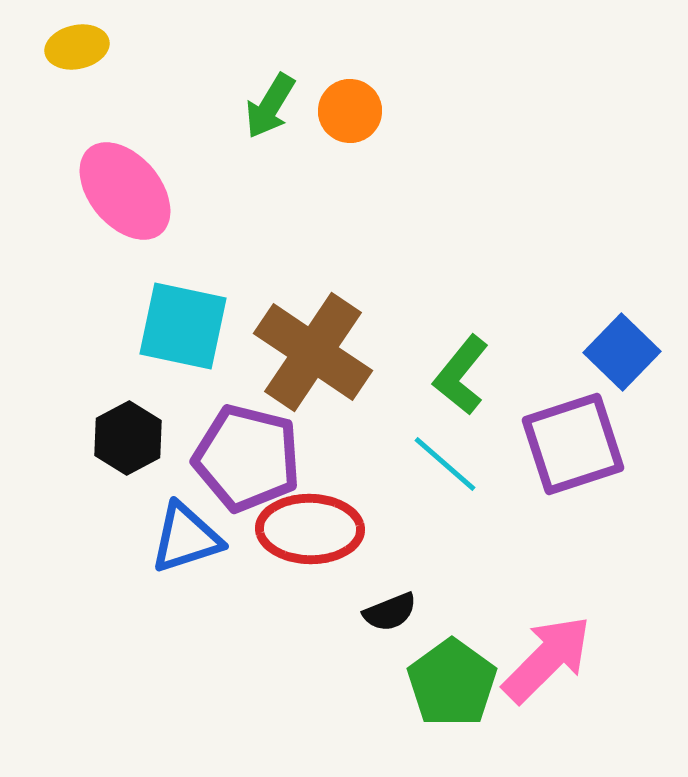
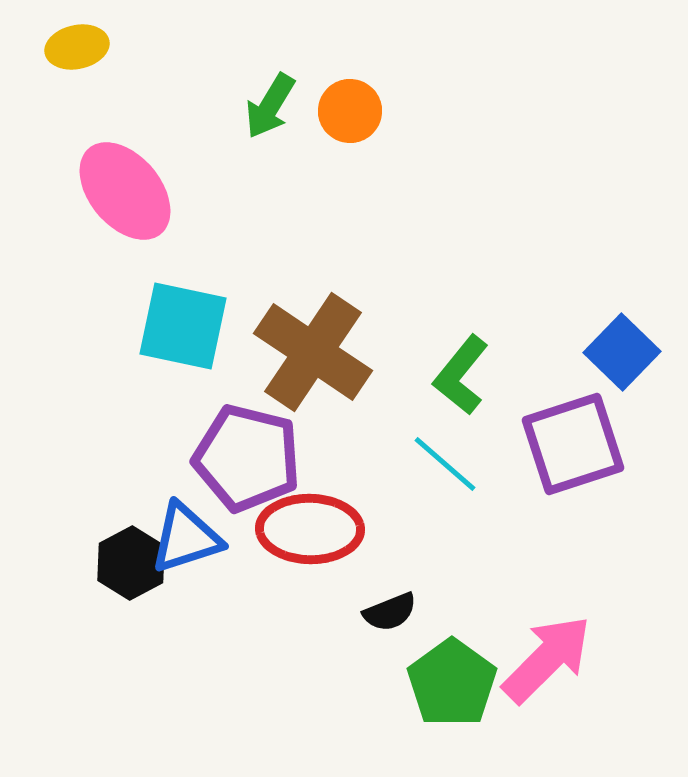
black hexagon: moved 3 px right, 125 px down
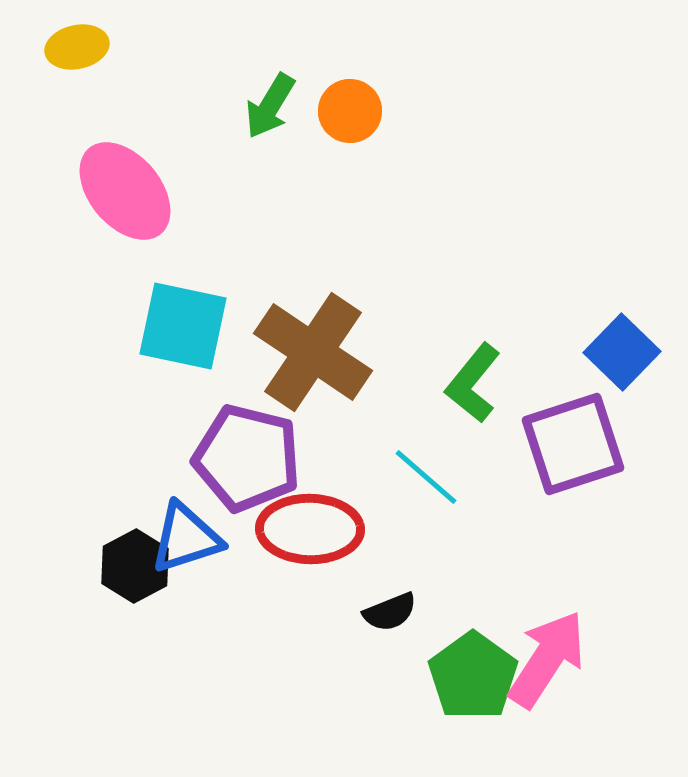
green L-shape: moved 12 px right, 8 px down
cyan line: moved 19 px left, 13 px down
black hexagon: moved 4 px right, 3 px down
pink arrow: rotated 12 degrees counterclockwise
green pentagon: moved 21 px right, 7 px up
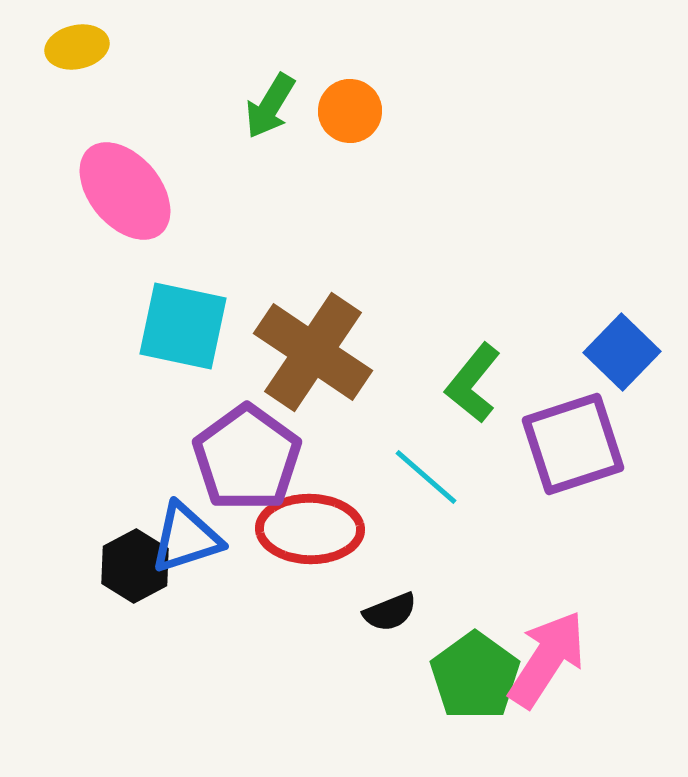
purple pentagon: rotated 22 degrees clockwise
green pentagon: moved 2 px right
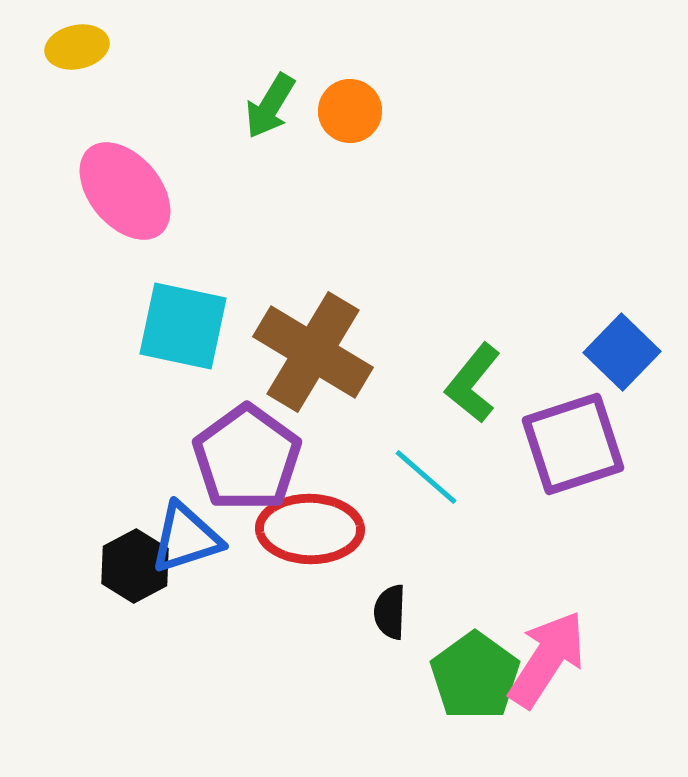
brown cross: rotated 3 degrees counterclockwise
black semicircle: rotated 114 degrees clockwise
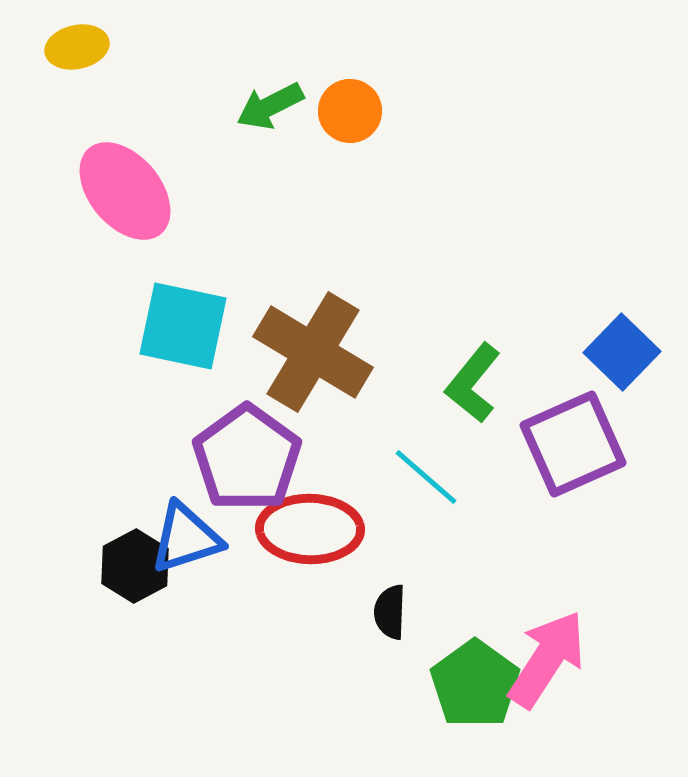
green arrow: rotated 32 degrees clockwise
purple square: rotated 6 degrees counterclockwise
green pentagon: moved 8 px down
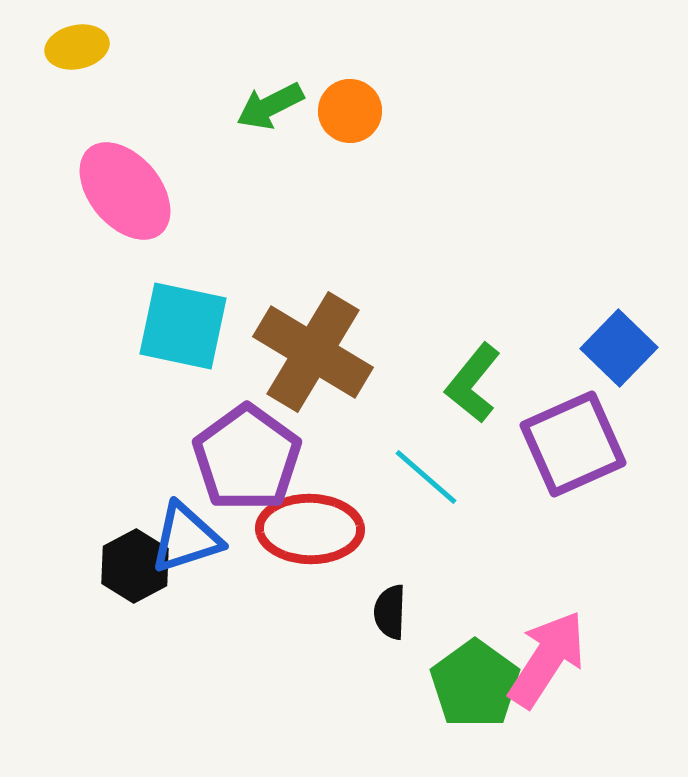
blue square: moved 3 px left, 4 px up
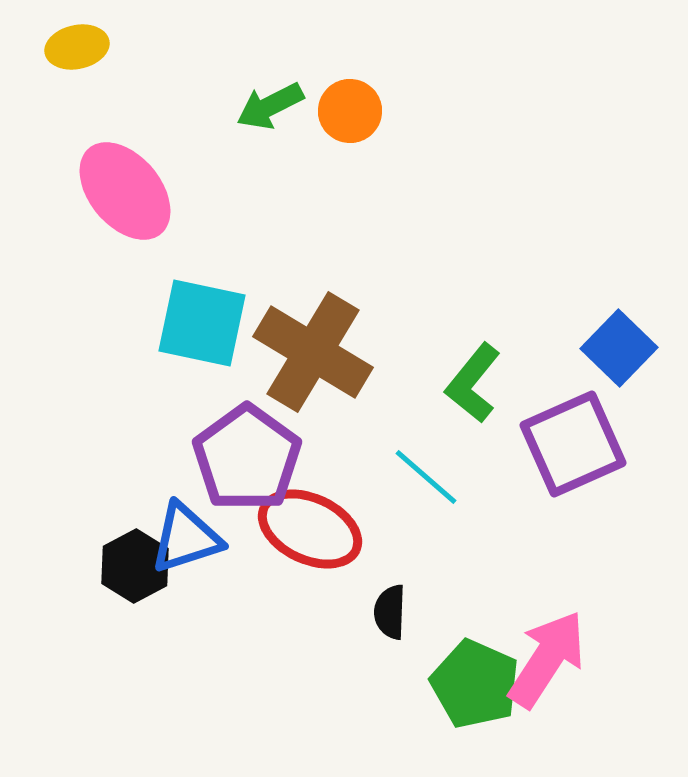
cyan square: moved 19 px right, 3 px up
red ellipse: rotated 24 degrees clockwise
green pentagon: rotated 12 degrees counterclockwise
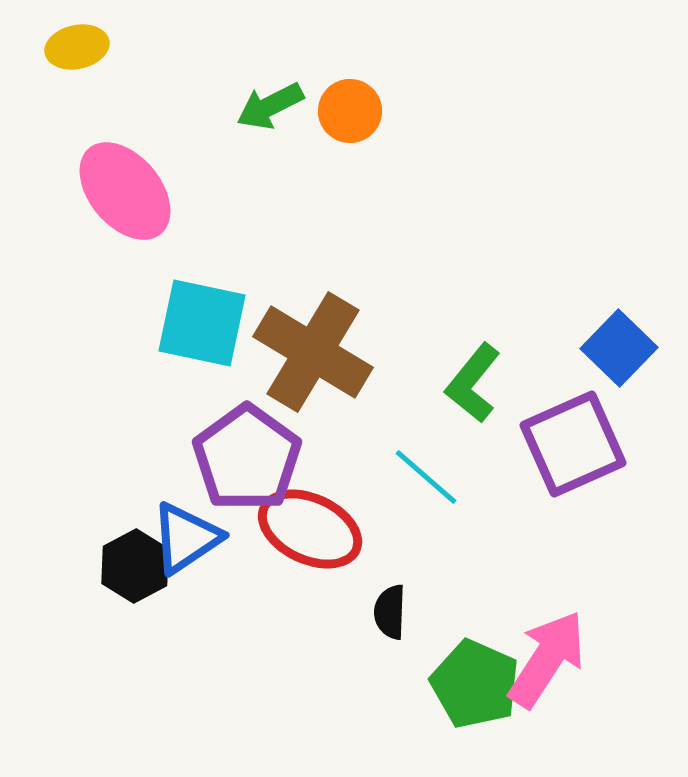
blue triangle: rotated 16 degrees counterclockwise
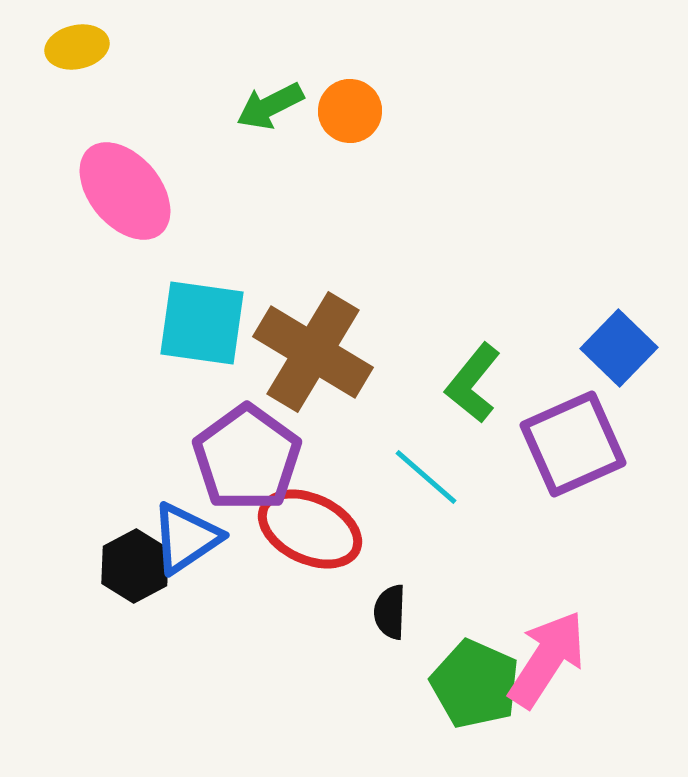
cyan square: rotated 4 degrees counterclockwise
